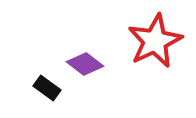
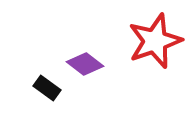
red star: rotated 6 degrees clockwise
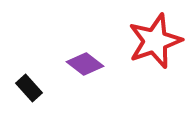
black rectangle: moved 18 px left; rotated 12 degrees clockwise
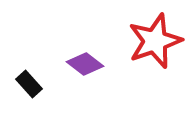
black rectangle: moved 4 px up
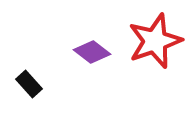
purple diamond: moved 7 px right, 12 px up
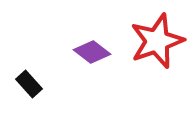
red star: moved 2 px right
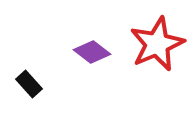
red star: moved 3 px down; rotated 4 degrees counterclockwise
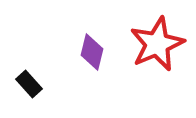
purple diamond: rotated 66 degrees clockwise
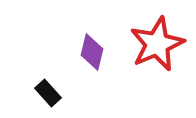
black rectangle: moved 19 px right, 9 px down
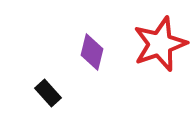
red star: moved 3 px right; rotated 4 degrees clockwise
